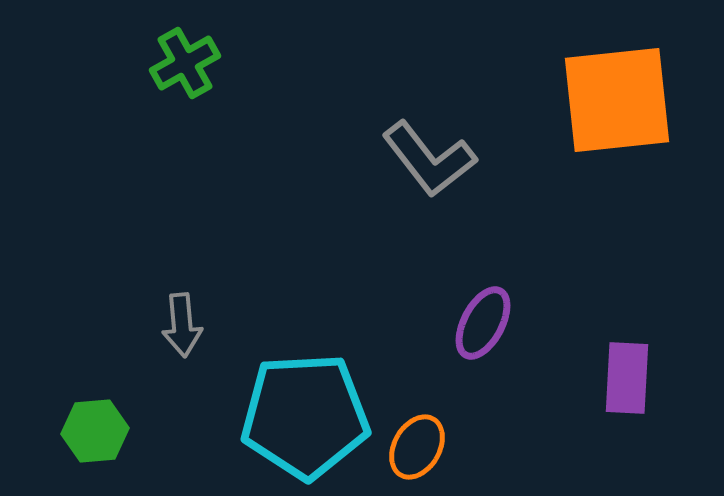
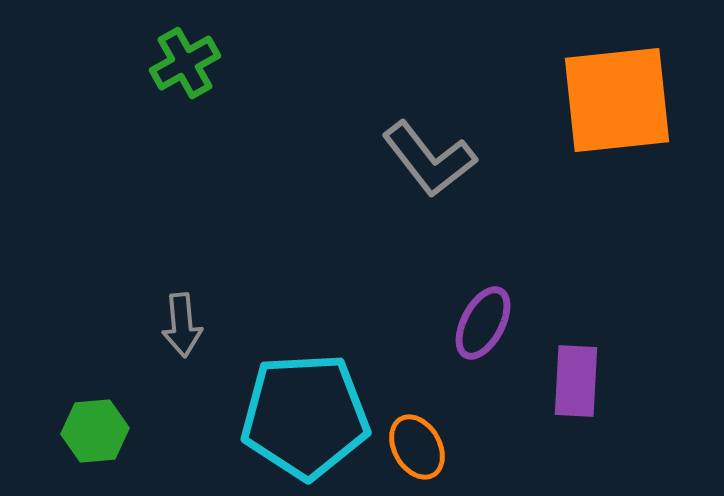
purple rectangle: moved 51 px left, 3 px down
orange ellipse: rotated 60 degrees counterclockwise
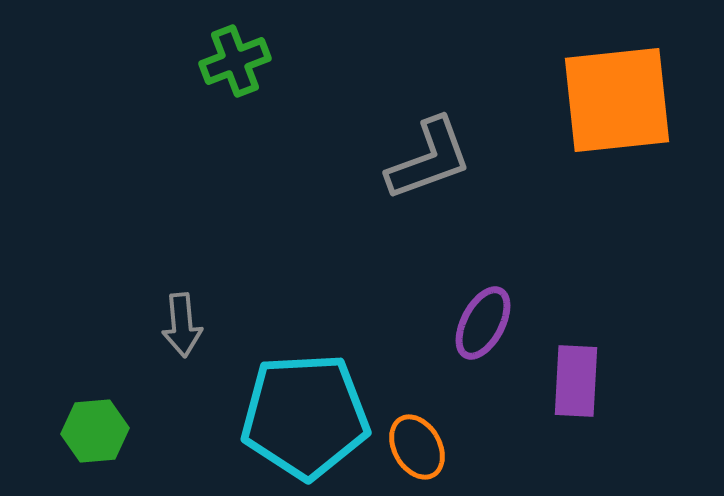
green cross: moved 50 px right, 2 px up; rotated 8 degrees clockwise
gray L-shape: rotated 72 degrees counterclockwise
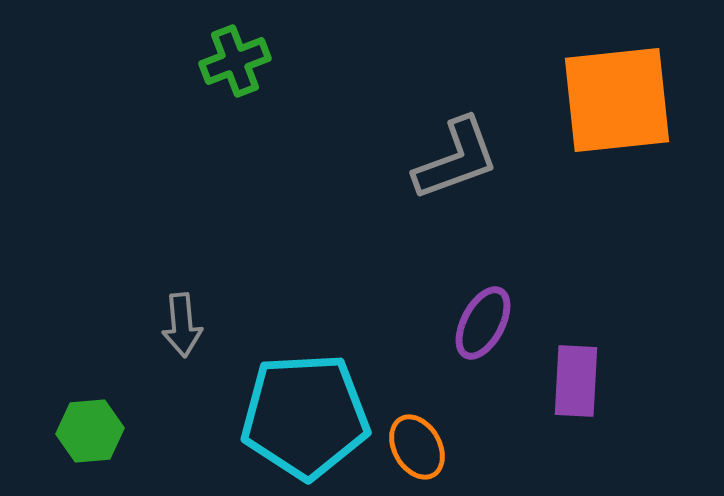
gray L-shape: moved 27 px right
green hexagon: moved 5 px left
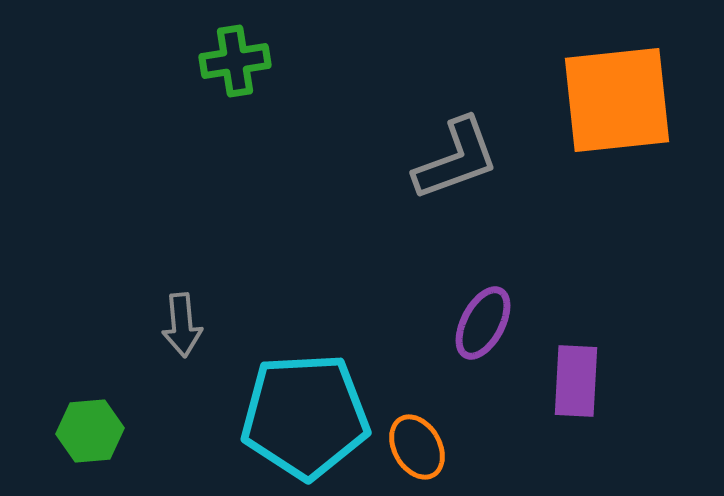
green cross: rotated 12 degrees clockwise
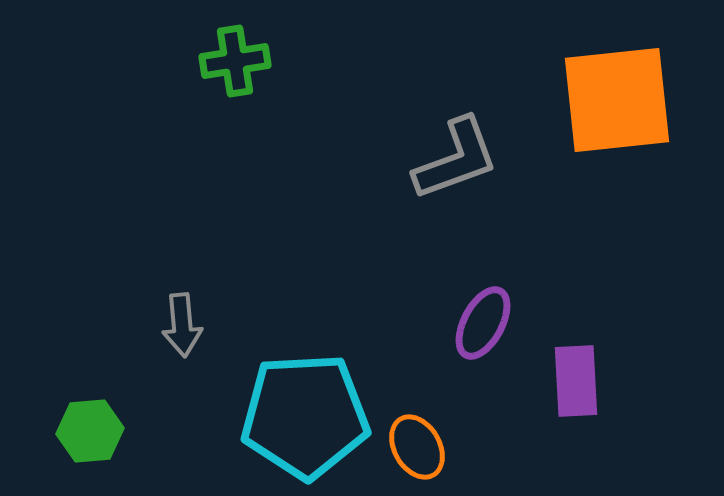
purple rectangle: rotated 6 degrees counterclockwise
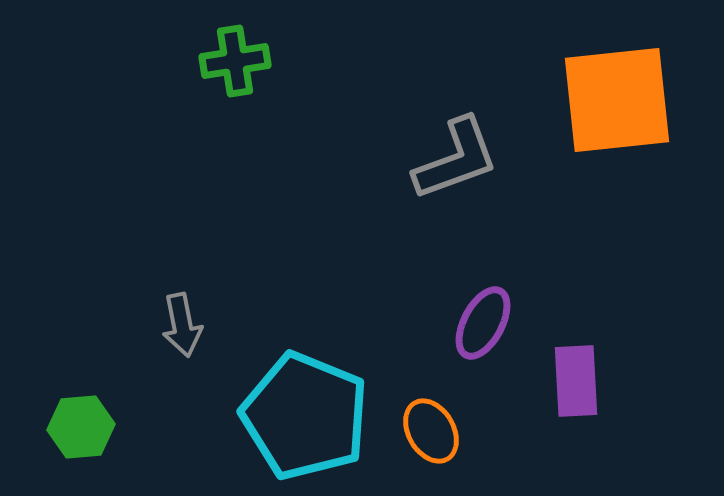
gray arrow: rotated 6 degrees counterclockwise
cyan pentagon: rotated 25 degrees clockwise
green hexagon: moved 9 px left, 4 px up
orange ellipse: moved 14 px right, 16 px up
